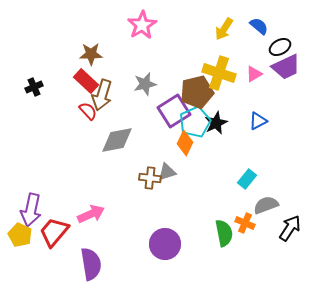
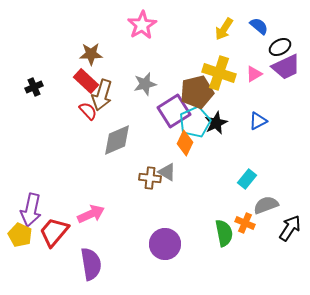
gray diamond: rotated 12 degrees counterclockwise
gray triangle: rotated 48 degrees clockwise
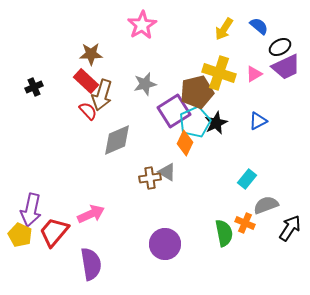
brown cross: rotated 15 degrees counterclockwise
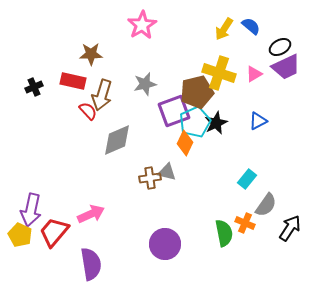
blue semicircle: moved 8 px left
red rectangle: moved 13 px left; rotated 30 degrees counterclockwise
purple square: rotated 12 degrees clockwise
gray triangle: rotated 18 degrees counterclockwise
gray semicircle: rotated 145 degrees clockwise
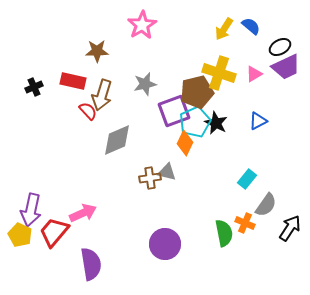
brown star: moved 6 px right, 3 px up
black star: rotated 20 degrees counterclockwise
pink arrow: moved 8 px left, 1 px up
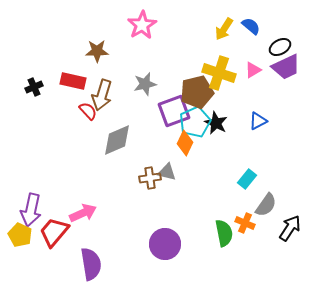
pink triangle: moved 1 px left, 4 px up
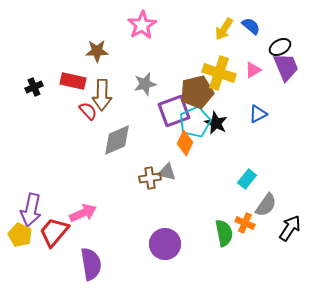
purple trapezoid: rotated 88 degrees counterclockwise
brown arrow: rotated 16 degrees counterclockwise
blue triangle: moved 7 px up
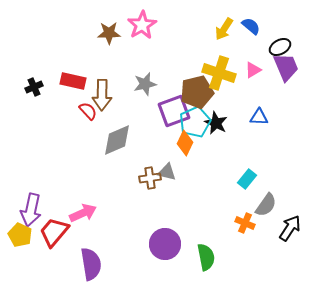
brown star: moved 12 px right, 18 px up
blue triangle: moved 1 px right, 3 px down; rotated 30 degrees clockwise
green semicircle: moved 18 px left, 24 px down
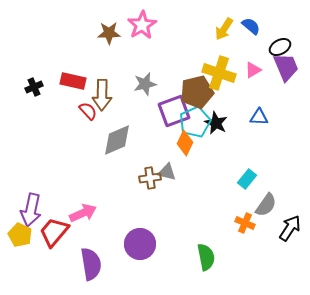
purple circle: moved 25 px left
